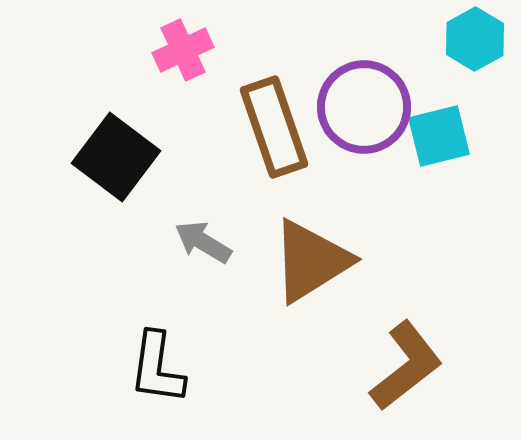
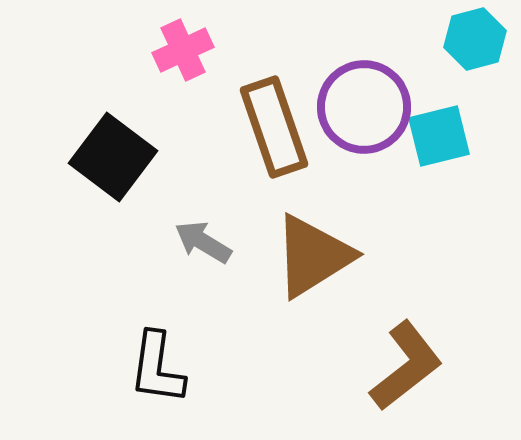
cyan hexagon: rotated 14 degrees clockwise
black square: moved 3 px left
brown triangle: moved 2 px right, 5 px up
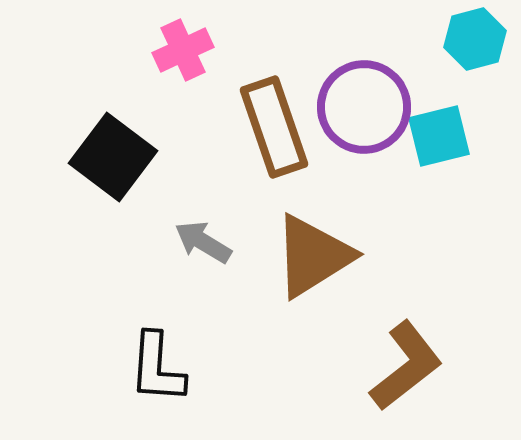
black L-shape: rotated 4 degrees counterclockwise
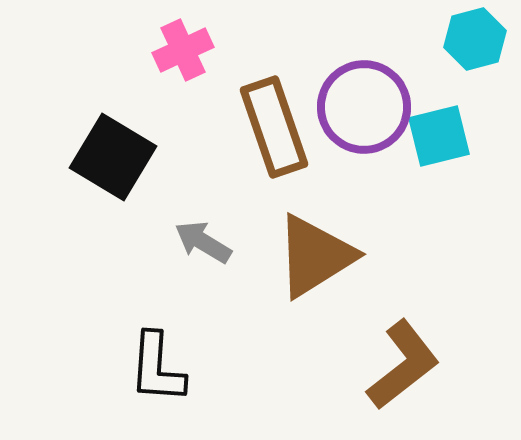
black square: rotated 6 degrees counterclockwise
brown triangle: moved 2 px right
brown L-shape: moved 3 px left, 1 px up
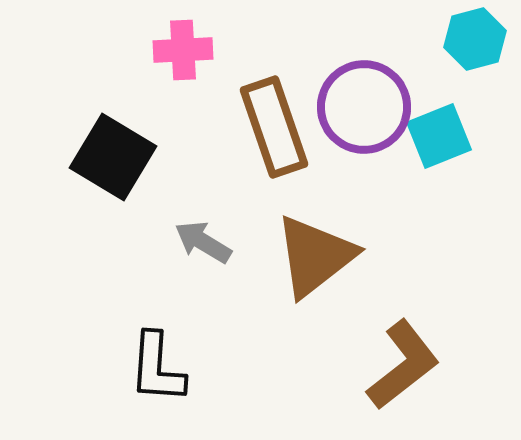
pink cross: rotated 22 degrees clockwise
cyan square: rotated 8 degrees counterclockwise
brown triangle: rotated 6 degrees counterclockwise
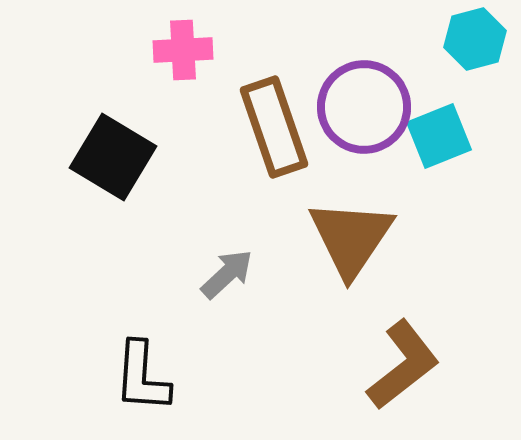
gray arrow: moved 24 px right, 32 px down; rotated 106 degrees clockwise
brown triangle: moved 36 px right, 18 px up; rotated 18 degrees counterclockwise
black L-shape: moved 15 px left, 9 px down
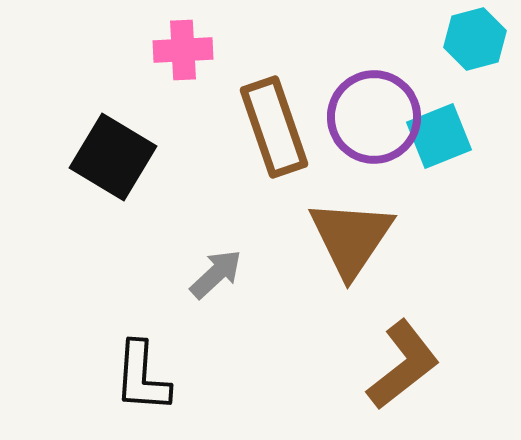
purple circle: moved 10 px right, 10 px down
gray arrow: moved 11 px left
